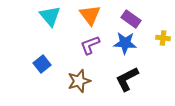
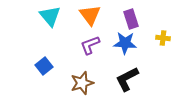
purple rectangle: rotated 36 degrees clockwise
blue square: moved 2 px right, 2 px down
brown star: moved 3 px right, 2 px down
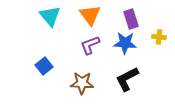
yellow cross: moved 4 px left, 1 px up
brown star: rotated 20 degrees clockwise
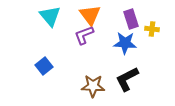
yellow cross: moved 7 px left, 8 px up
purple L-shape: moved 6 px left, 10 px up
brown star: moved 11 px right, 3 px down
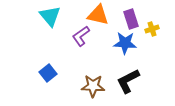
orange triangle: moved 8 px right; rotated 40 degrees counterclockwise
yellow cross: rotated 24 degrees counterclockwise
purple L-shape: moved 3 px left, 1 px down; rotated 15 degrees counterclockwise
blue square: moved 4 px right, 7 px down
black L-shape: moved 1 px right, 2 px down
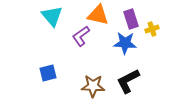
cyan triangle: moved 2 px right
blue square: rotated 24 degrees clockwise
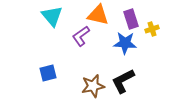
black L-shape: moved 5 px left
brown star: rotated 15 degrees counterclockwise
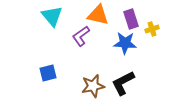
black L-shape: moved 2 px down
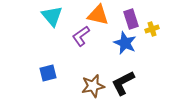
blue star: rotated 20 degrees clockwise
